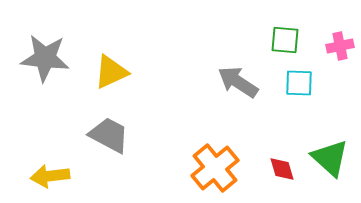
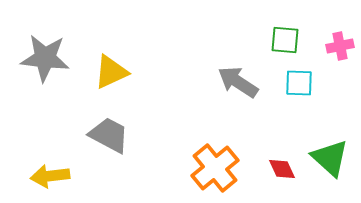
red diamond: rotated 8 degrees counterclockwise
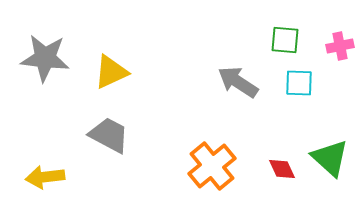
orange cross: moved 3 px left, 2 px up
yellow arrow: moved 5 px left, 1 px down
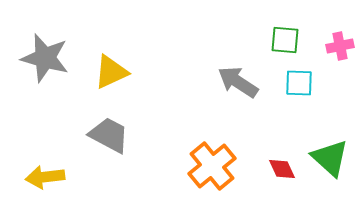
gray star: rotated 9 degrees clockwise
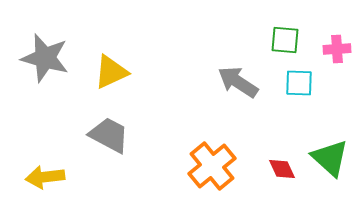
pink cross: moved 3 px left, 3 px down; rotated 8 degrees clockwise
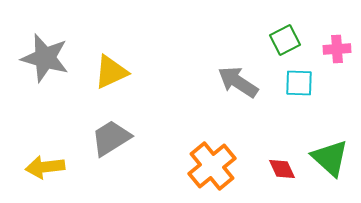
green square: rotated 32 degrees counterclockwise
gray trapezoid: moved 2 px right, 3 px down; rotated 60 degrees counterclockwise
yellow arrow: moved 10 px up
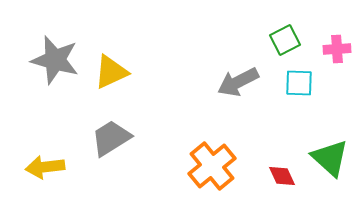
gray star: moved 10 px right, 2 px down
gray arrow: rotated 60 degrees counterclockwise
red diamond: moved 7 px down
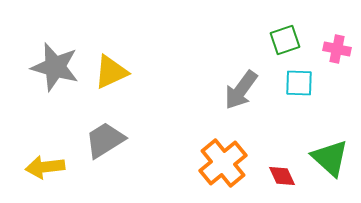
green square: rotated 8 degrees clockwise
pink cross: rotated 16 degrees clockwise
gray star: moved 7 px down
gray arrow: moved 3 px right, 8 px down; rotated 27 degrees counterclockwise
gray trapezoid: moved 6 px left, 2 px down
orange cross: moved 11 px right, 3 px up
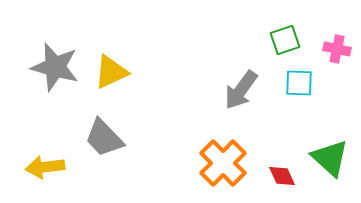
gray trapezoid: moved 1 px left, 2 px up; rotated 102 degrees counterclockwise
orange cross: rotated 6 degrees counterclockwise
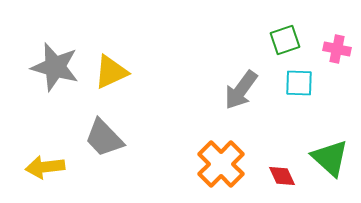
orange cross: moved 2 px left, 1 px down
